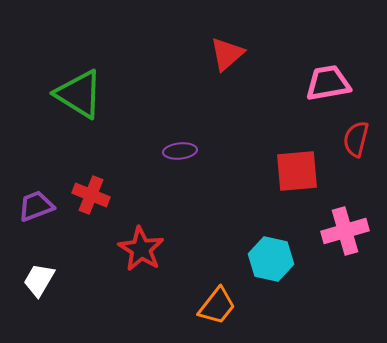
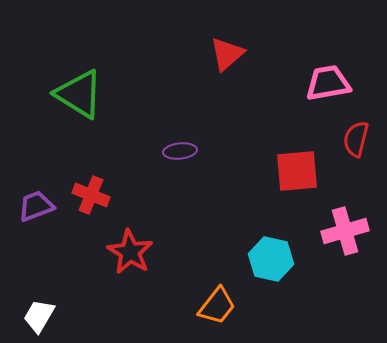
red star: moved 11 px left, 3 px down
white trapezoid: moved 36 px down
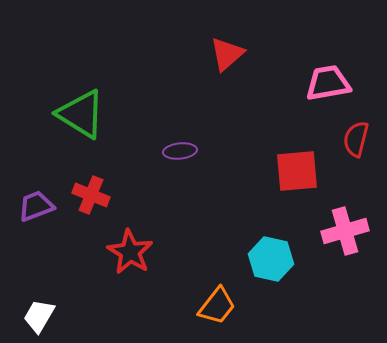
green triangle: moved 2 px right, 20 px down
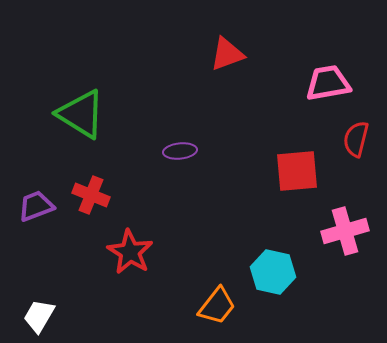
red triangle: rotated 21 degrees clockwise
cyan hexagon: moved 2 px right, 13 px down
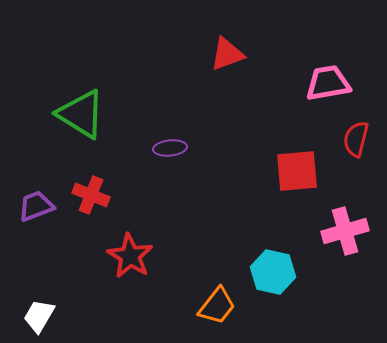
purple ellipse: moved 10 px left, 3 px up
red star: moved 4 px down
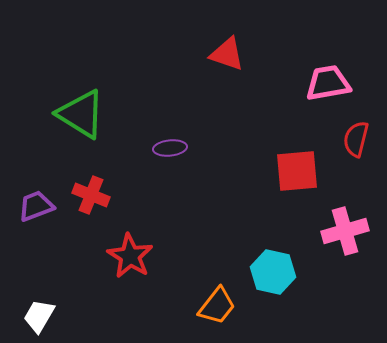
red triangle: rotated 39 degrees clockwise
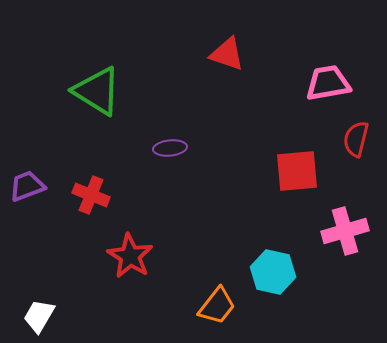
green triangle: moved 16 px right, 23 px up
purple trapezoid: moved 9 px left, 20 px up
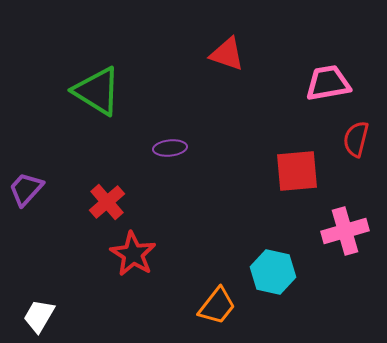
purple trapezoid: moved 1 px left, 3 px down; rotated 27 degrees counterclockwise
red cross: moved 16 px right, 7 px down; rotated 27 degrees clockwise
red star: moved 3 px right, 2 px up
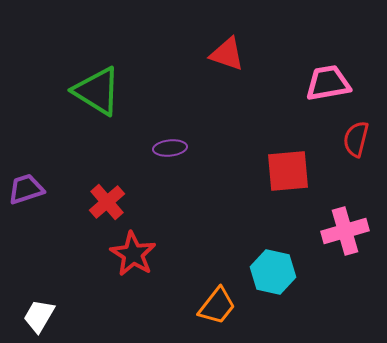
red square: moved 9 px left
purple trapezoid: rotated 30 degrees clockwise
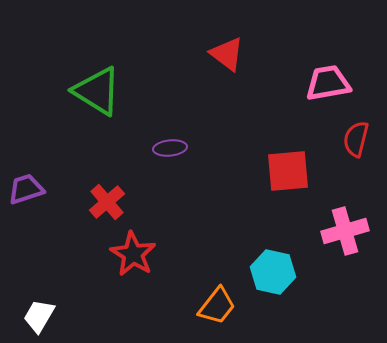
red triangle: rotated 18 degrees clockwise
